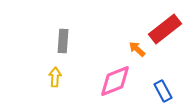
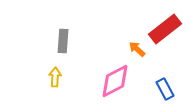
pink diamond: rotated 6 degrees counterclockwise
blue rectangle: moved 2 px right, 2 px up
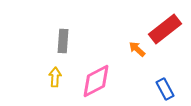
pink diamond: moved 19 px left
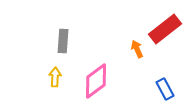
orange arrow: rotated 24 degrees clockwise
pink diamond: rotated 9 degrees counterclockwise
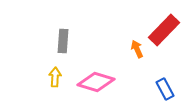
red rectangle: moved 1 px left, 1 px down; rotated 8 degrees counterclockwise
pink diamond: moved 1 px down; rotated 54 degrees clockwise
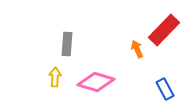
gray rectangle: moved 4 px right, 3 px down
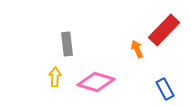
gray rectangle: rotated 10 degrees counterclockwise
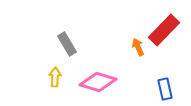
gray rectangle: rotated 25 degrees counterclockwise
orange arrow: moved 1 px right, 2 px up
pink diamond: moved 2 px right
blue rectangle: rotated 15 degrees clockwise
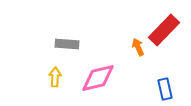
gray rectangle: rotated 55 degrees counterclockwise
pink diamond: moved 4 px up; rotated 30 degrees counterclockwise
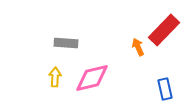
gray rectangle: moved 1 px left, 1 px up
pink diamond: moved 6 px left
